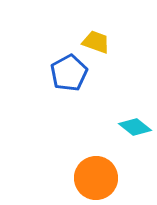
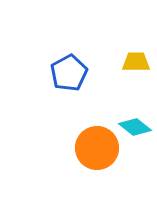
yellow trapezoid: moved 40 px right, 20 px down; rotated 20 degrees counterclockwise
orange circle: moved 1 px right, 30 px up
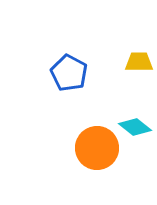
yellow trapezoid: moved 3 px right
blue pentagon: rotated 15 degrees counterclockwise
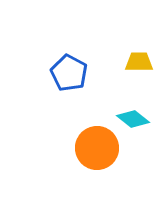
cyan diamond: moved 2 px left, 8 px up
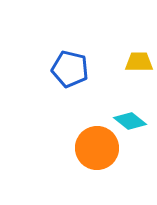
blue pentagon: moved 1 px right, 4 px up; rotated 15 degrees counterclockwise
cyan diamond: moved 3 px left, 2 px down
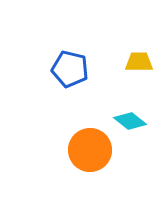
orange circle: moved 7 px left, 2 px down
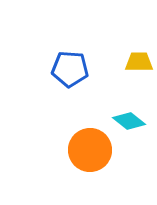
blue pentagon: rotated 9 degrees counterclockwise
cyan diamond: moved 1 px left
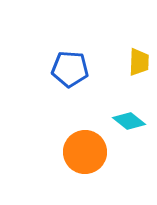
yellow trapezoid: rotated 92 degrees clockwise
orange circle: moved 5 px left, 2 px down
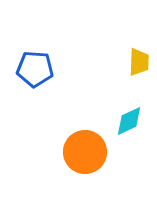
blue pentagon: moved 35 px left
cyan diamond: rotated 64 degrees counterclockwise
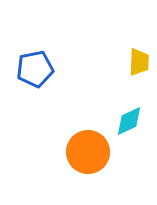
blue pentagon: rotated 15 degrees counterclockwise
orange circle: moved 3 px right
